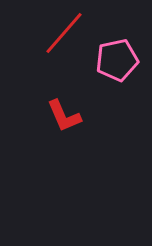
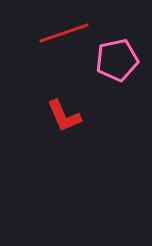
red line: rotated 30 degrees clockwise
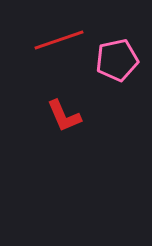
red line: moved 5 px left, 7 px down
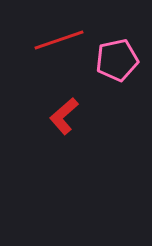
red L-shape: rotated 72 degrees clockwise
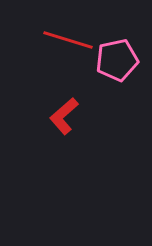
red line: moved 9 px right; rotated 36 degrees clockwise
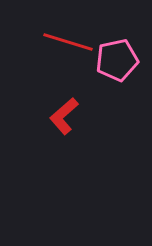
red line: moved 2 px down
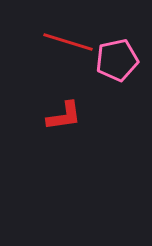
red L-shape: rotated 147 degrees counterclockwise
